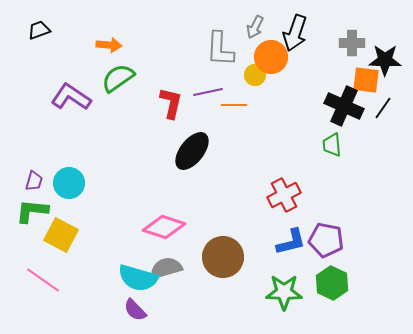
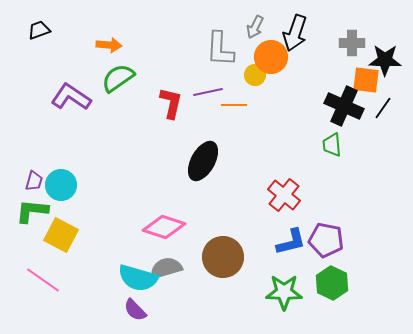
black ellipse: moved 11 px right, 10 px down; rotated 9 degrees counterclockwise
cyan circle: moved 8 px left, 2 px down
red cross: rotated 24 degrees counterclockwise
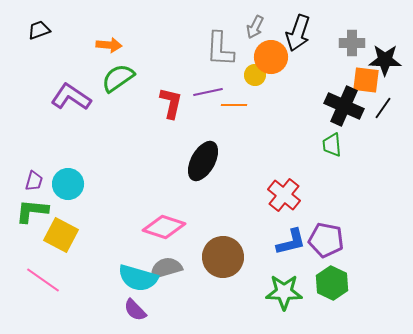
black arrow: moved 3 px right
cyan circle: moved 7 px right, 1 px up
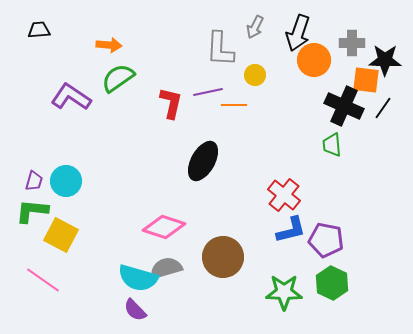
black trapezoid: rotated 15 degrees clockwise
orange circle: moved 43 px right, 3 px down
cyan circle: moved 2 px left, 3 px up
blue L-shape: moved 12 px up
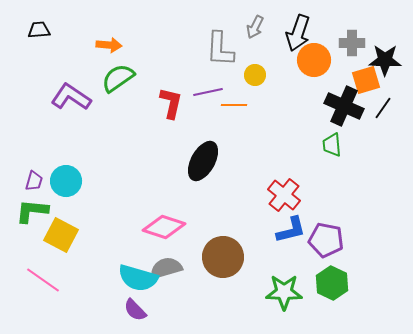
orange square: rotated 24 degrees counterclockwise
